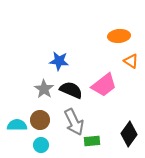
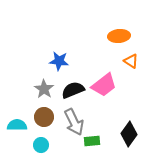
black semicircle: moved 2 px right; rotated 45 degrees counterclockwise
brown circle: moved 4 px right, 3 px up
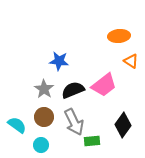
cyan semicircle: rotated 36 degrees clockwise
black diamond: moved 6 px left, 9 px up
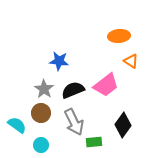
pink trapezoid: moved 2 px right
brown circle: moved 3 px left, 4 px up
green rectangle: moved 2 px right, 1 px down
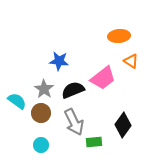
pink trapezoid: moved 3 px left, 7 px up
cyan semicircle: moved 24 px up
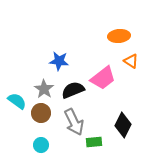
black diamond: rotated 10 degrees counterclockwise
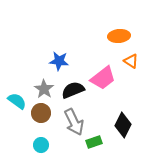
green rectangle: rotated 14 degrees counterclockwise
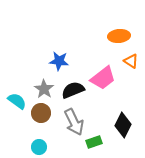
cyan circle: moved 2 px left, 2 px down
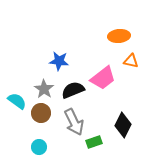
orange triangle: rotated 21 degrees counterclockwise
